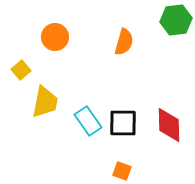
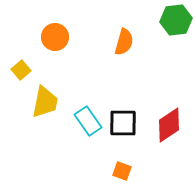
red diamond: rotated 57 degrees clockwise
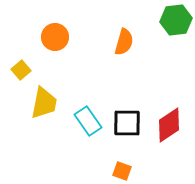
yellow trapezoid: moved 1 px left, 1 px down
black square: moved 4 px right
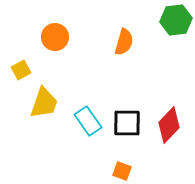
yellow square: rotated 12 degrees clockwise
yellow trapezoid: rotated 8 degrees clockwise
red diamond: rotated 12 degrees counterclockwise
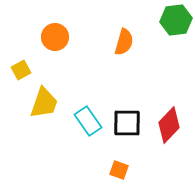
orange square: moved 3 px left, 1 px up
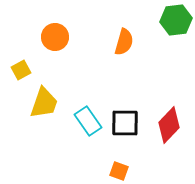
black square: moved 2 px left
orange square: moved 1 px down
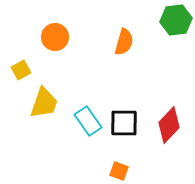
black square: moved 1 px left
